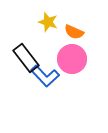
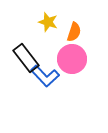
orange semicircle: rotated 96 degrees counterclockwise
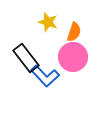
pink circle: moved 1 px right, 2 px up
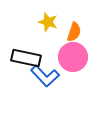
black rectangle: rotated 40 degrees counterclockwise
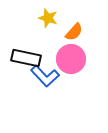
yellow star: moved 4 px up
orange semicircle: rotated 24 degrees clockwise
pink circle: moved 2 px left, 2 px down
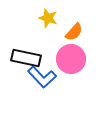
blue L-shape: moved 3 px left, 1 px down
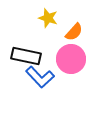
black rectangle: moved 2 px up
blue L-shape: moved 2 px left
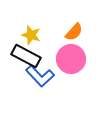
yellow star: moved 17 px left, 17 px down
black rectangle: rotated 16 degrees clockwise
blue L-shape: moved 1 px up
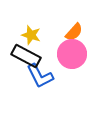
pink circle: moved 1 px right, 5 px up
blue L-shape: rotated 16 degrees clockwise
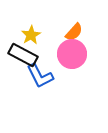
yellow star: rotated 24 degrees clockwise
black rectangle: moved 3 px left, 1 px up
